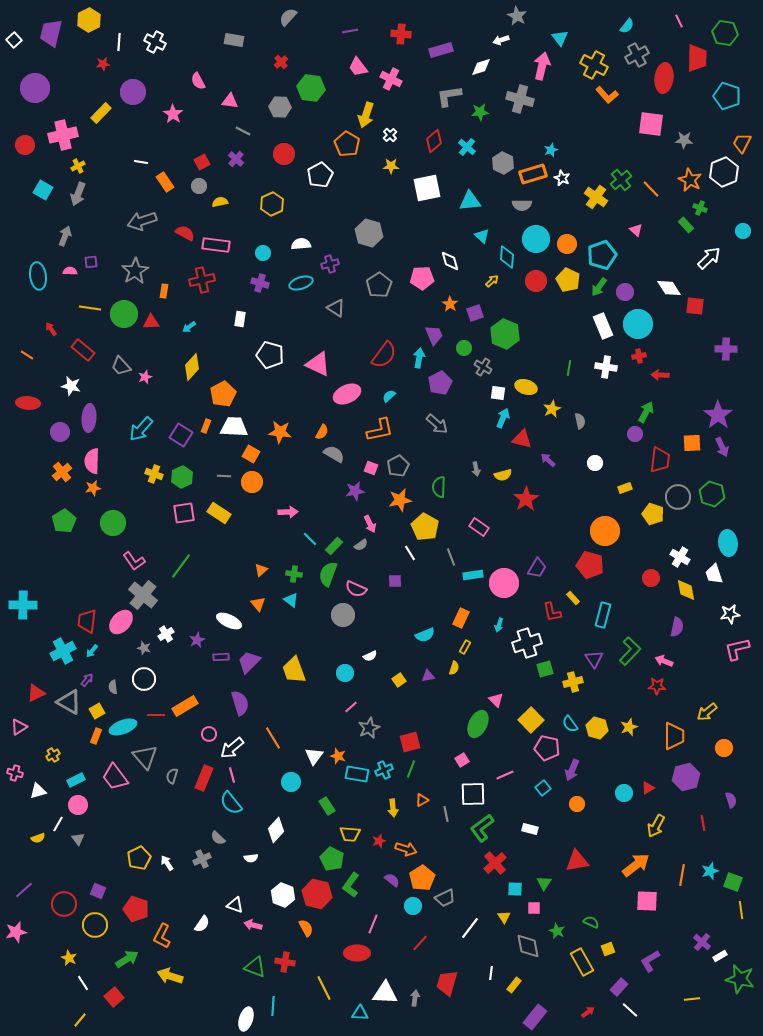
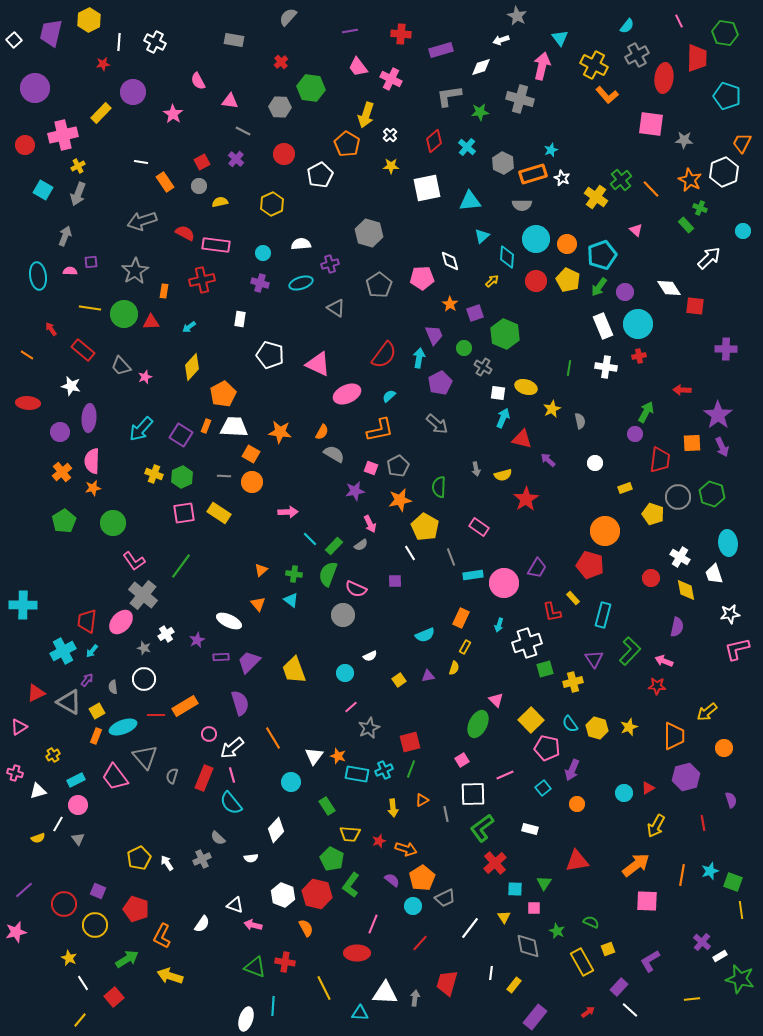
cyan triangle at (482, 236): rotated 35 degrees clockwise
red arrow at (660, 375): moved 22 px right, 15 px down
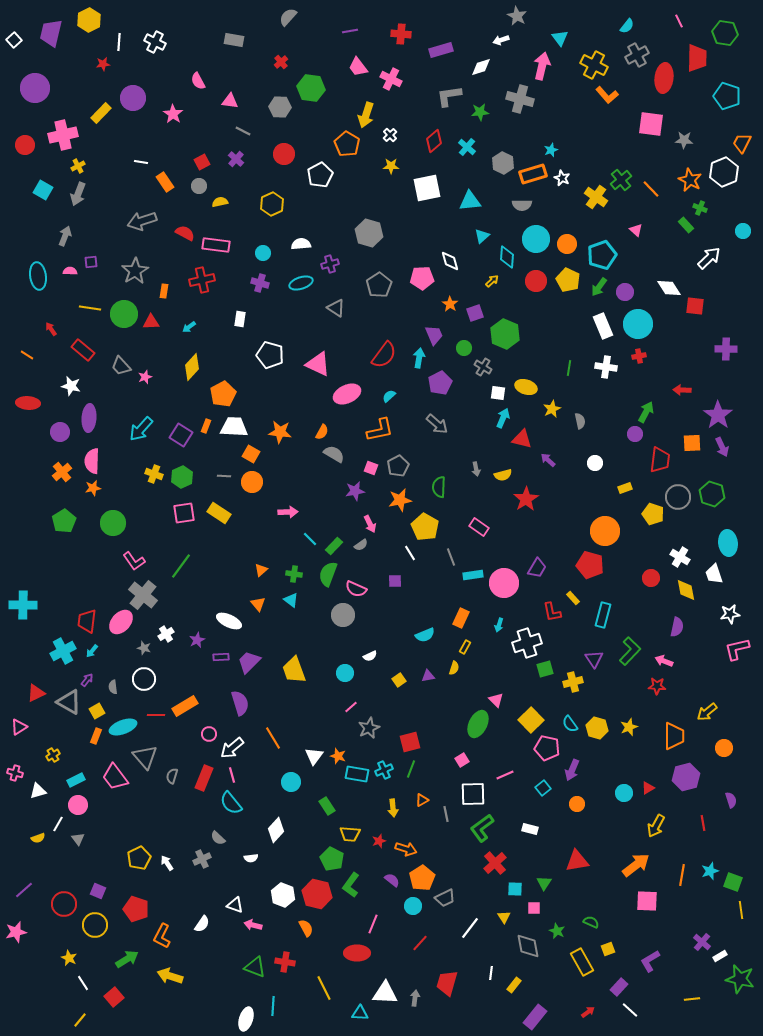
purple circle at (133, 92): moved 6 px down
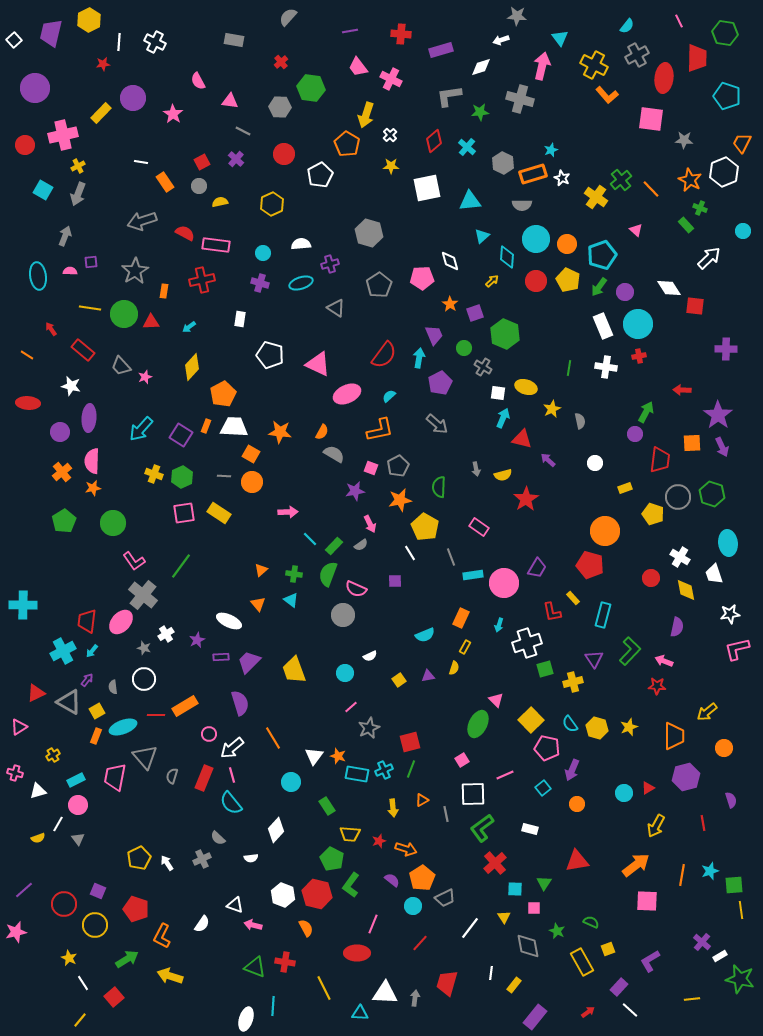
gray star at (517, 16): rotated 24 degrees counterclockwise
pink square at (651, 124): moved 5 px up
pink trapezoid at (115, 777): rotated 48 degrees clockwise
green square at (733, 882): moved 1 px right, 3 px down; rotated 24 degrees counterclockwise
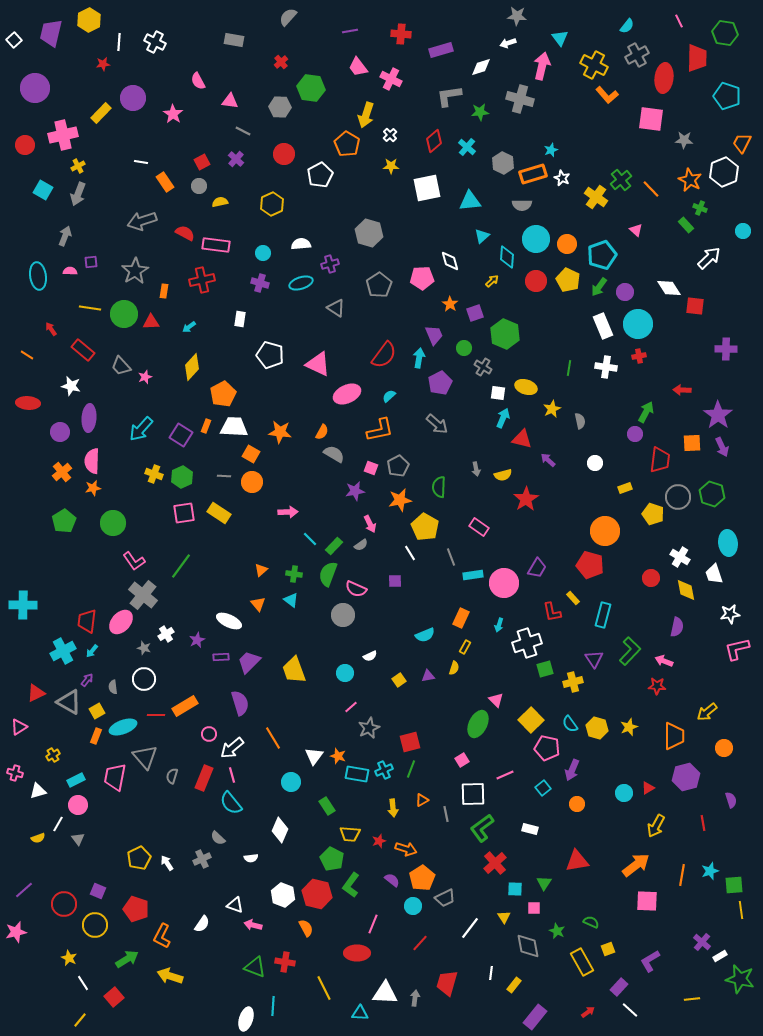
white arrow at (501, 40): moved 7 px right, 3 px down
white diamond at (276, 830): moved 4 px right; rotated 20 degrees counterclockwise
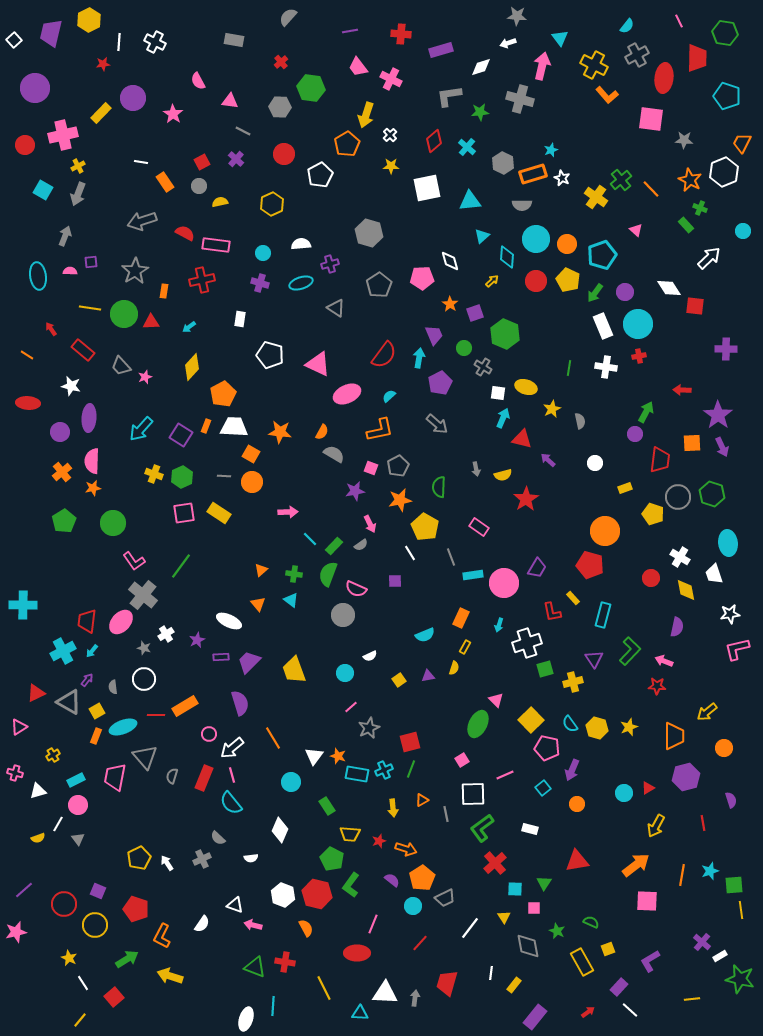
orange pentagon at (347, 144): rotated 10 degrees clockwise
green arrow at (599, 287): moved 4 px left, 6 px down
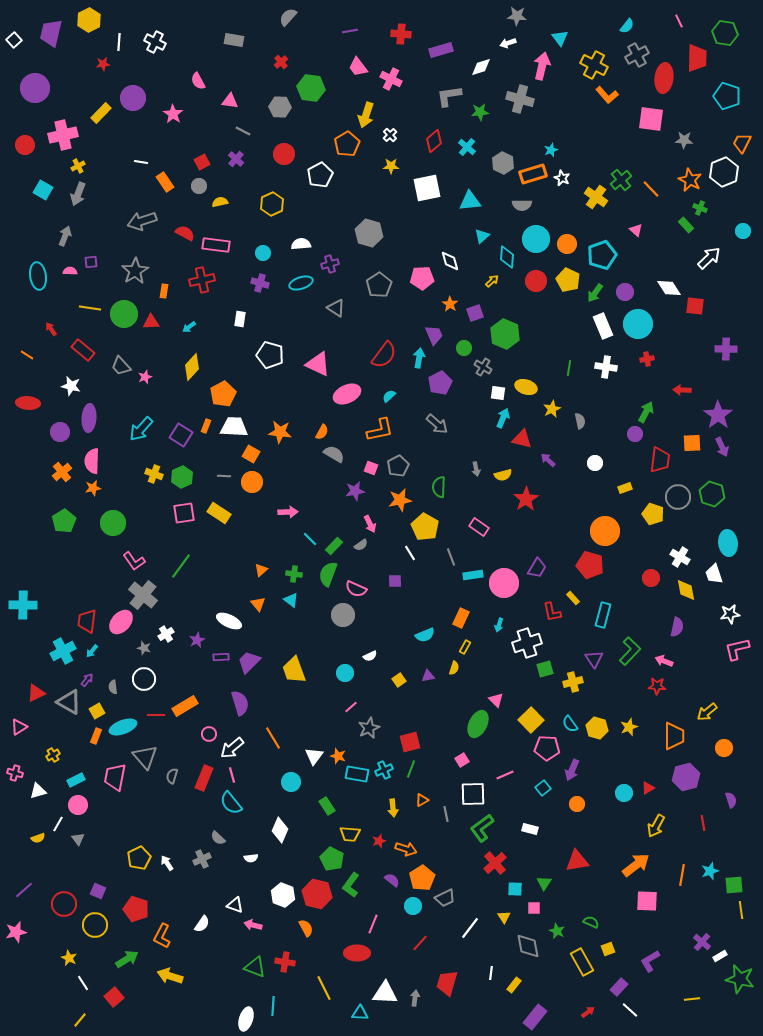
red cross at (639, 356): moved 8 px right, 3 px down
pink pentagon at (547, 748): rotated 10 degrees counterclockwise
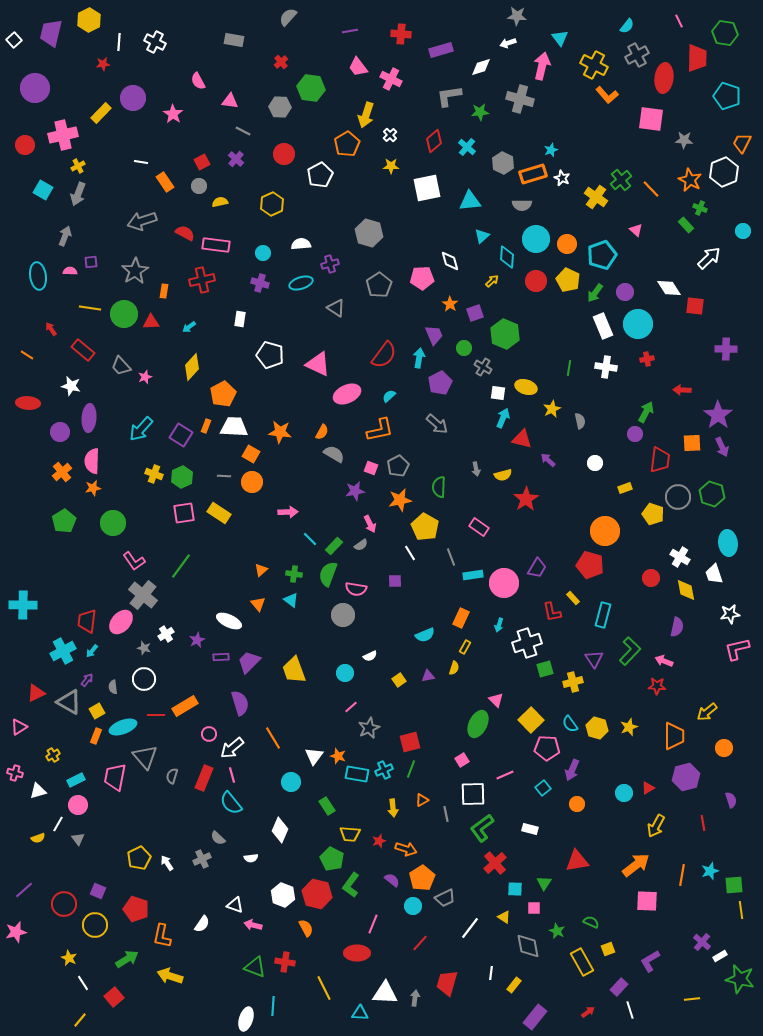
pink semicircle at (356, 589): rotated 15 degrees counterclockwise
yellow triangle at (504, 917): rotated 24 degrees counterclockwise
orange L-shape at (162, 936): rotated 15 degrees counterclockwise
white line at (630, 1010): rotated 30 degrees clockwise
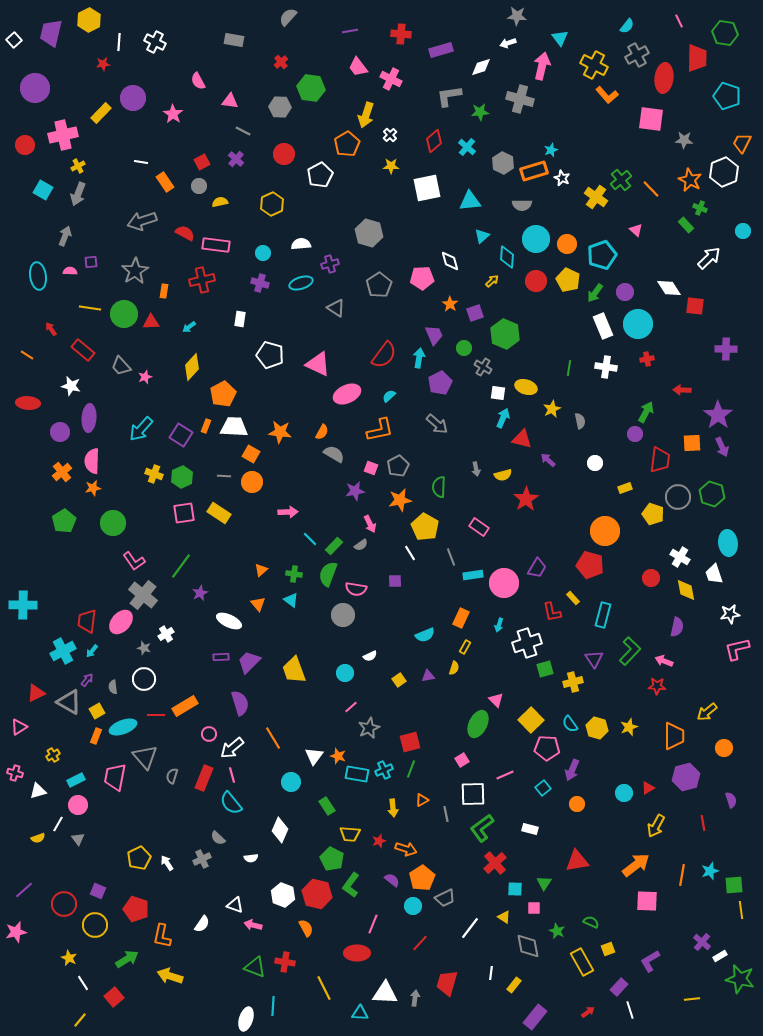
orange rectangle at (533, 174): moved 1 px right, 3 px up
purple star at (197, 640): moved 3 px right, 47 px up
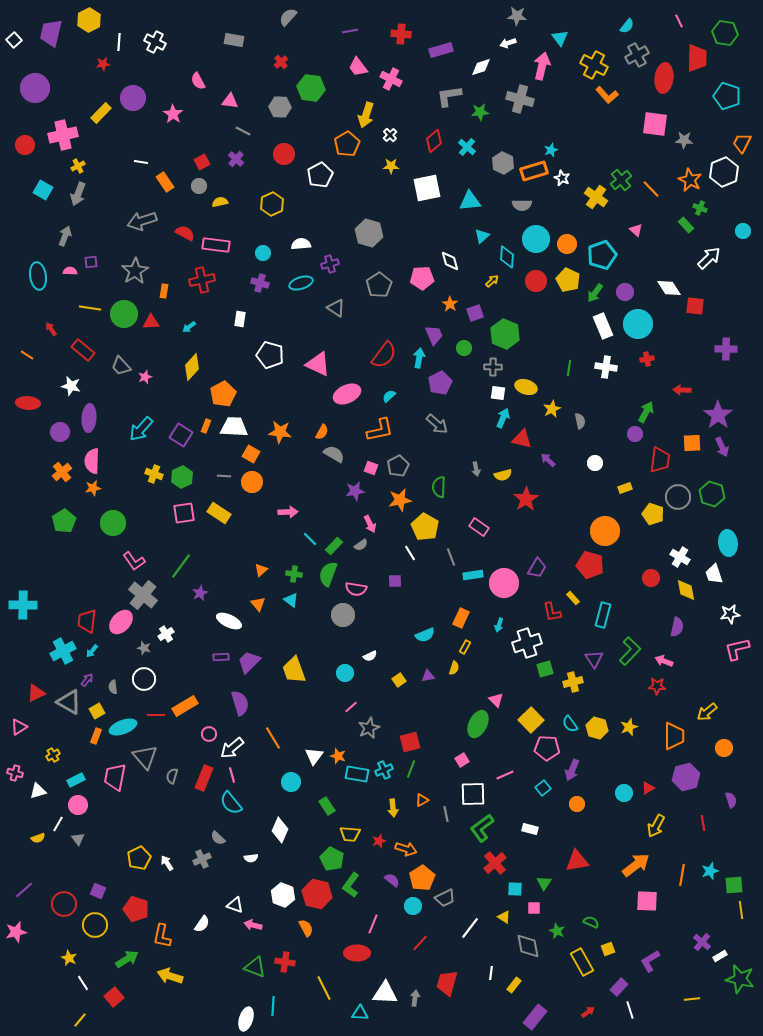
pink square at (651, 119): moved 4 px right, 5 px down
gray cross at (483, 367): moved 10 px right; rotated 30 degrees counterclockwise
